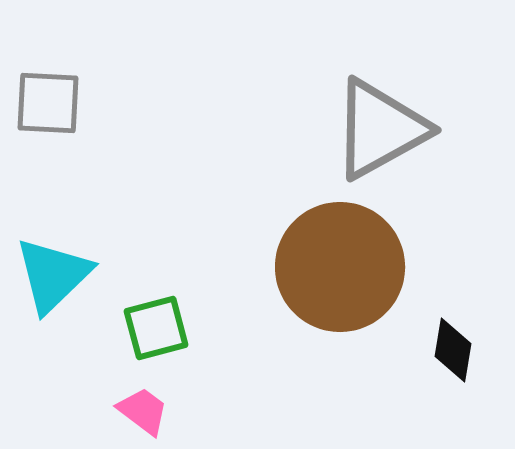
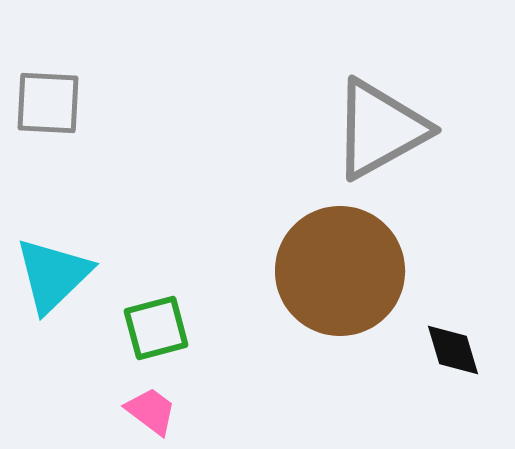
brown circle: moved 4 px down
black diamond: rotated 26 degrees counterclockwise
pink trapezoid: moved 8 px right
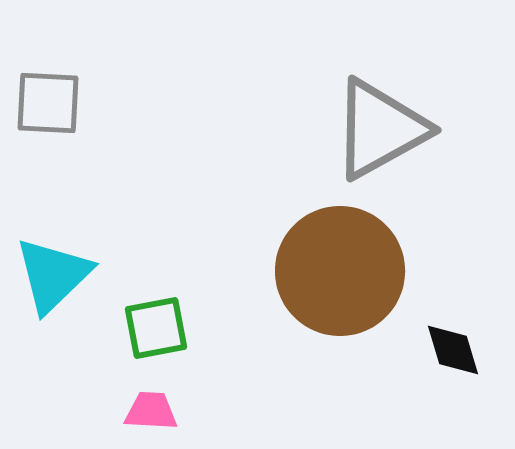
green square: rotated 4 degrees clockwise
pink trapezoid: rotated 34 degrees counterclockwise
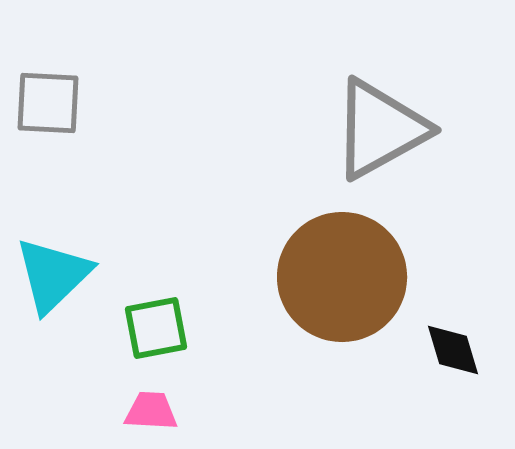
brown circle: moved 2 px right, 6 px down
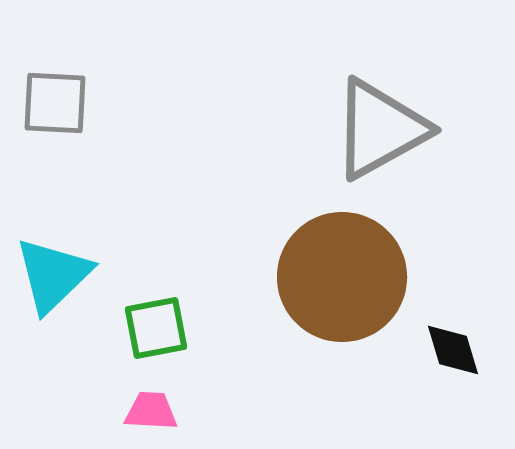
gray square: moved 7 px right
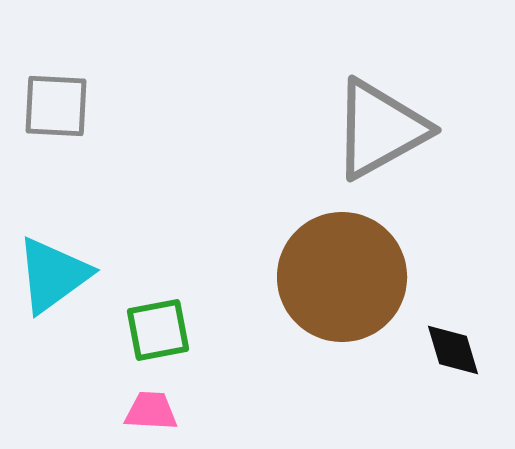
gray square: moved 1 px right, 3 px down
cyan triangle: rotated 8 degrees clockwise
green square: moved 2 px right, 2 px down
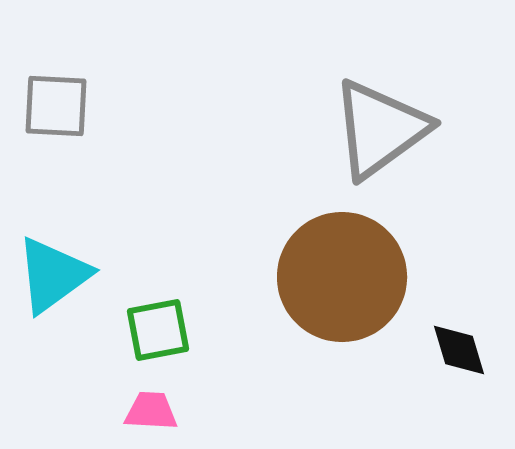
gray triangle: rotated 7 degrees counterclockwise
black diamond: moved 6 px right
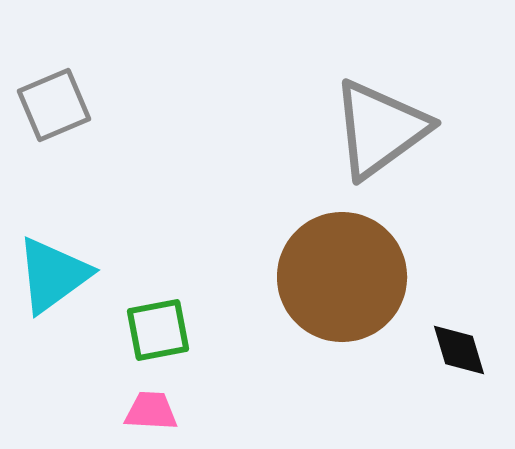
gray square: moved 2 px left, 1 px up; rotated 26 degrees counterclockwise
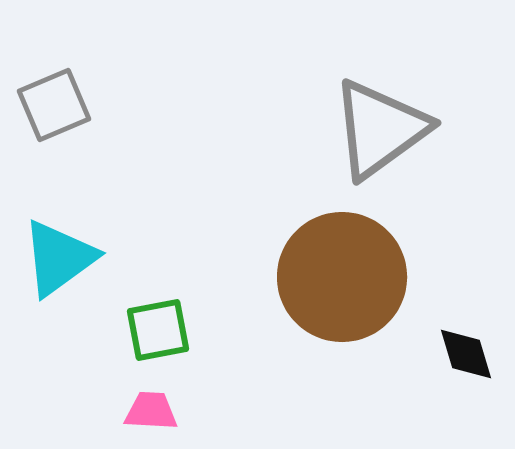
cyan triangle: moved 6 px right, 17 px up
black diamond: moved 7 px right, 4 px down
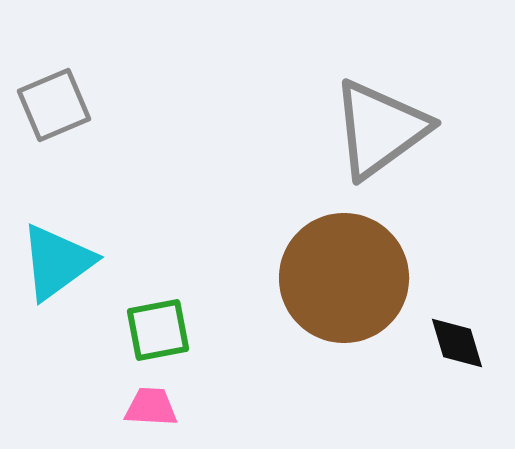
cyan triangle: moved 2 px left, 4 px down
brown circle: moved 2 px right, 1 px down
black diamond: moved 9 px left, 11 px up
pink trapezoid: moved 4 px up
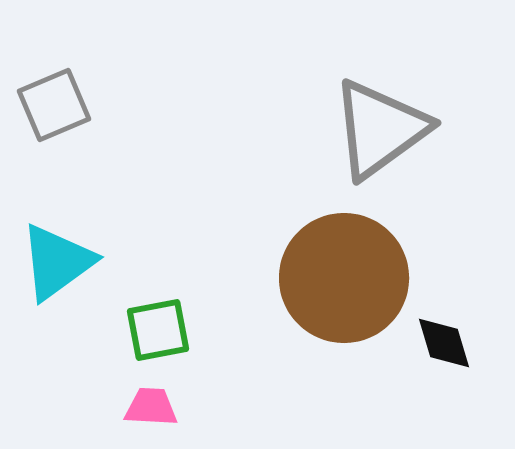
black diamond: moved 13 px left
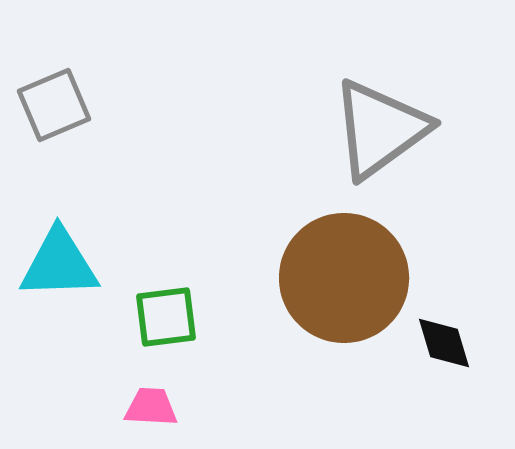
cyan triangle: moved 2 px right, 2 px down; rotated 34 degrees clockwise
green square: moved 8 px right, 13 px up; rotated 4 degrees clockwise
